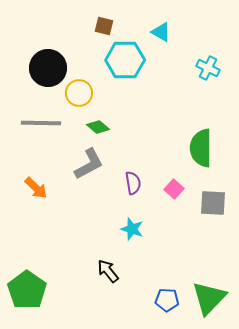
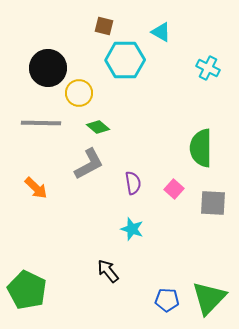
green pentagon: rotated 9 degrees counterclockwise
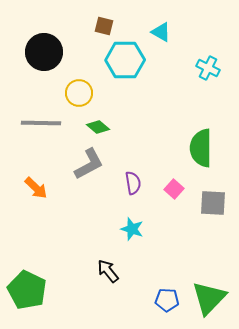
black circle: moved 4 px left, 16 px up
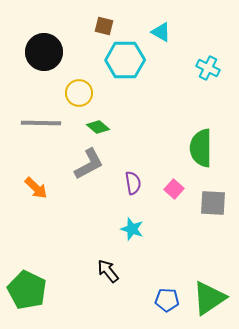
green triangle: rotated 12 degrees clockwise
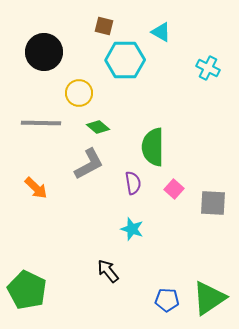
green semicircle: moved 48 px left, 1 px up
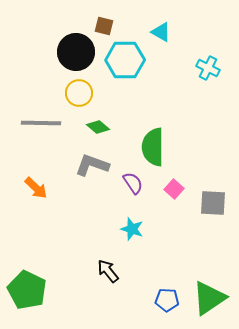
black circle: moved 32 px right
gray L-shape: moved 3 px right, 1 px down; rotated 132 degrees counterclockwise
purple semicircle: rotated 25 degrees counterclockwise
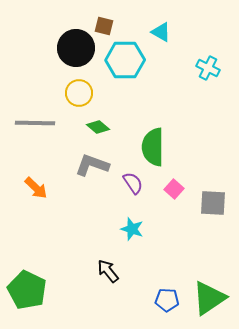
black circle: moved 4 px up
gray line: moved 6 px left
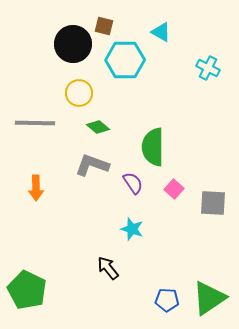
black circle: moved 3 px left, 4 px up
orange arrow: rotated 45 degrees clockwise
black arrow: moved 3 px up
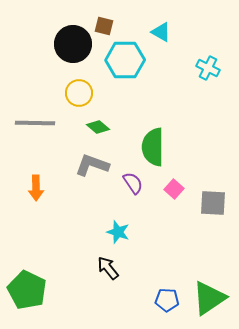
cyan star: moved 14 px left, 3 px down
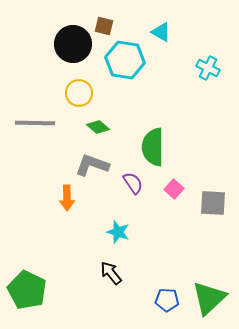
cyan hexagon: rotated 9 degrees clockwise
orange arrow: moved 31 px right, 10 px down
black arrow: moved 3 px right, 5 px down
green triangle: rotated 9 degrees counterclockwise
